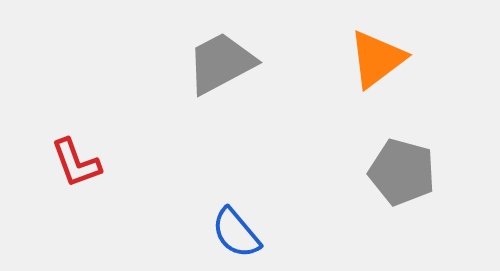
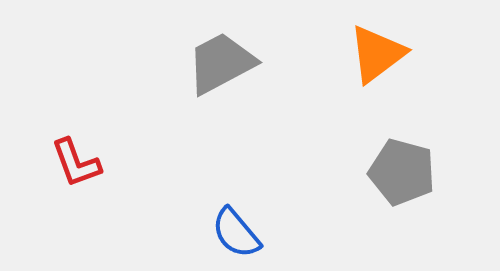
orange triangle: moved 5 px up
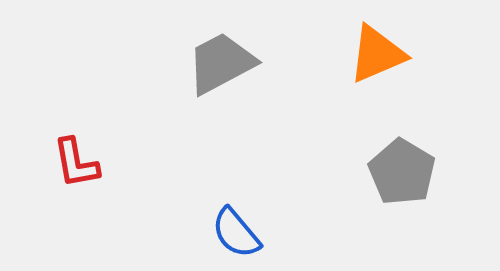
orange triangle: rotated 14 degrees clockwise
red L-shape: rotated 10 degrees clockwise
gray pentagon: rotated 16 degrees clockwise
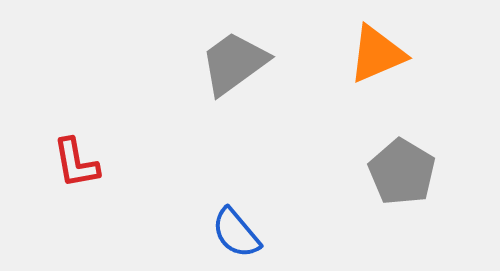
gray trapezoid: moved 13 px right; rotated 8 degrees counterclockwise
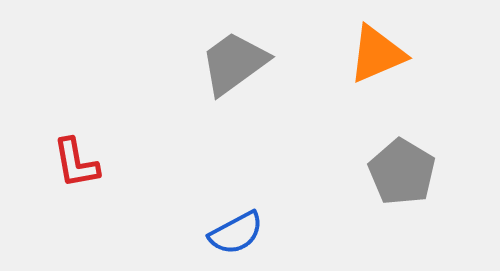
blue semicircle: rotated 78 degrees counterclockwise
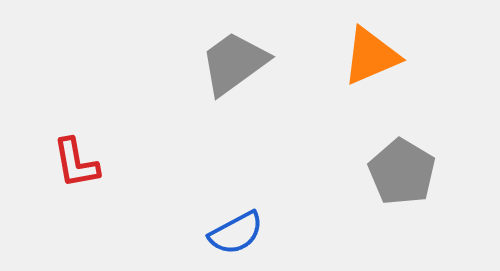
orange triangle: moved 6 px left, 2 px down
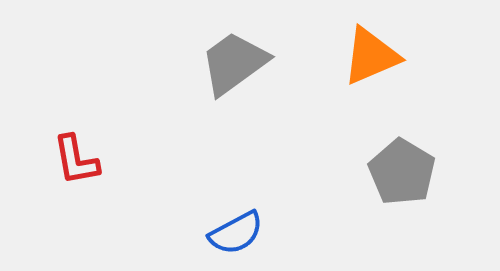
red L-shape: moved 3 px up
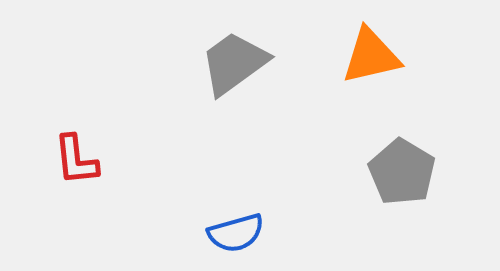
orange triangle: rotated 10 degrees clockwise
red L-shape: rotated 4 degrees clockwise
blue semicircle: rotated 12 degrees clockwise
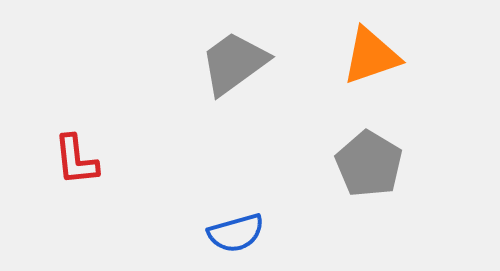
orange triangle: rotated 6 degrees counterclockwise
gray pentagon: moved 33 px left, 8 px up
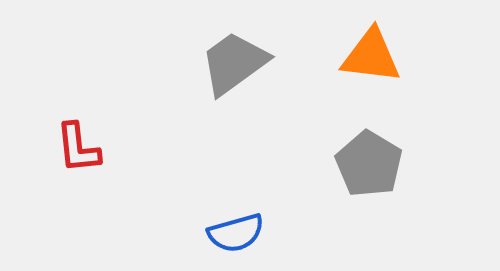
orange triangle: rotated 26 degrees clockwise
red L-shape: moved 2 px right, 12 px up
